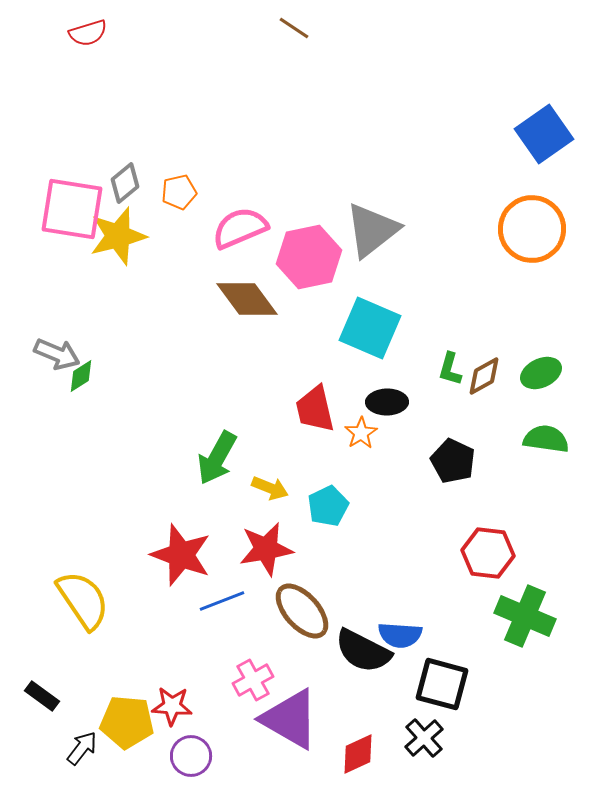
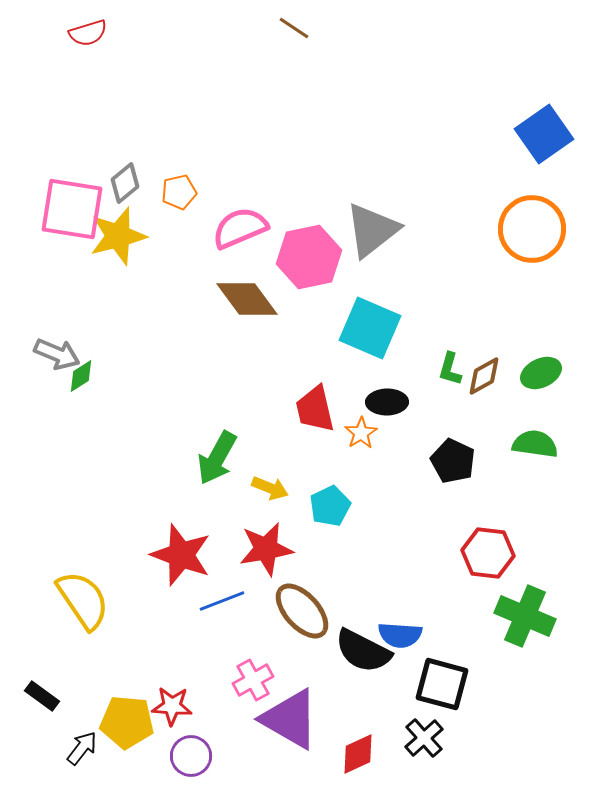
green semicircle at (546, 439): moved 11 px left, 5 px down
cyan pentagon at (328, 506): moved 2 px right
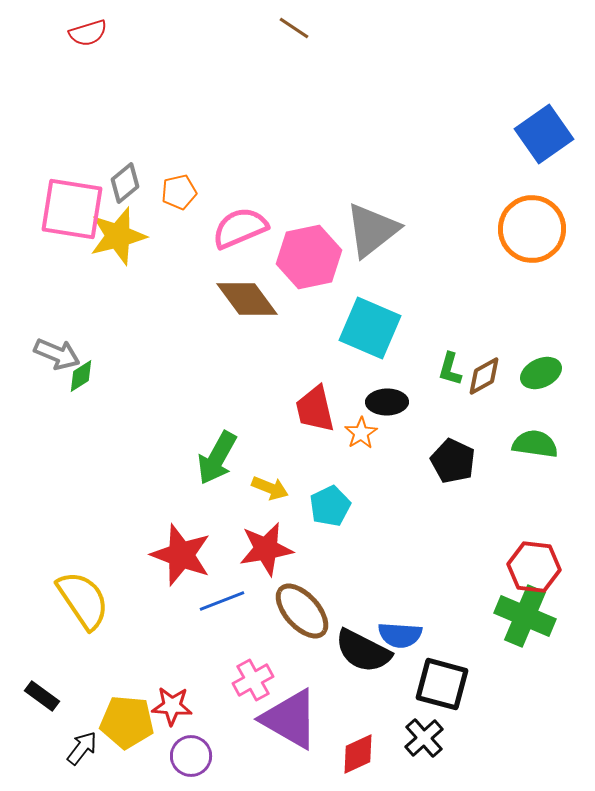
red hexagon at (488, 553): moved 46 px right, 14 px down
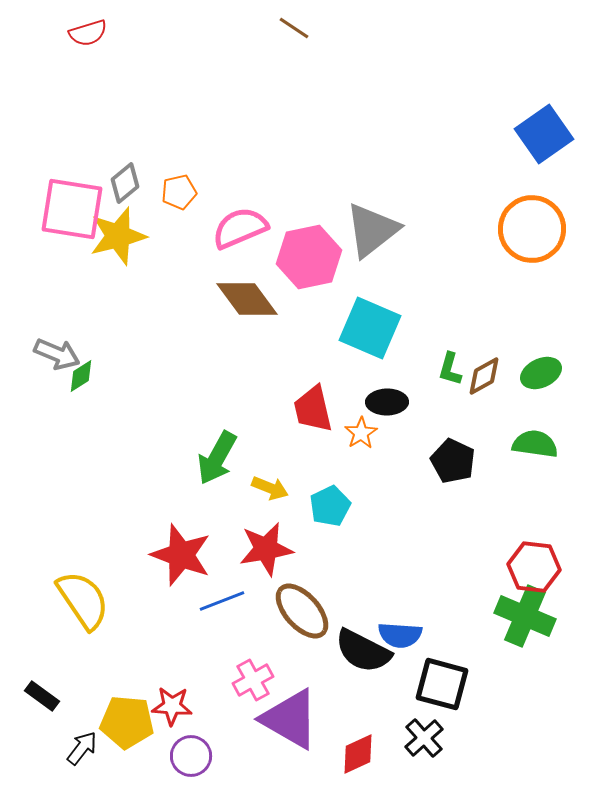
red trapezoid at (315, 409): moved 2 px left
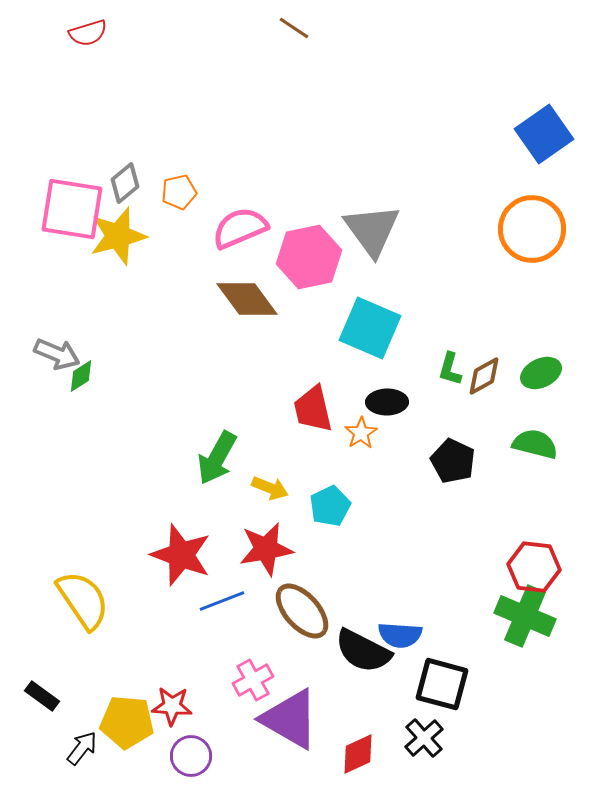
gray triangle at (372, 230): rotated 28 degrees counterclockwise
green semicircle at (535, 444): rotated 6 degrees clockwise
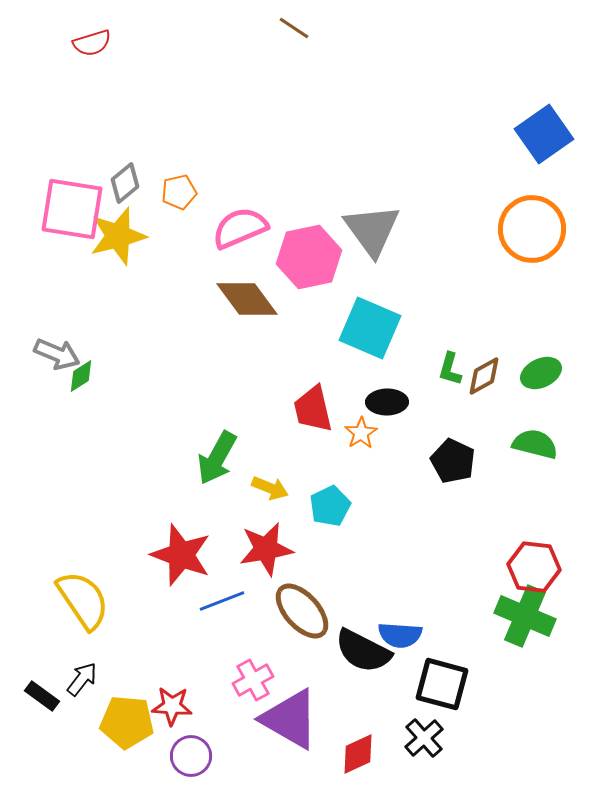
red semicircle at (88, 33): moved 4 px right, 10 px down
black arrow at (82, 748): moved 69 px up
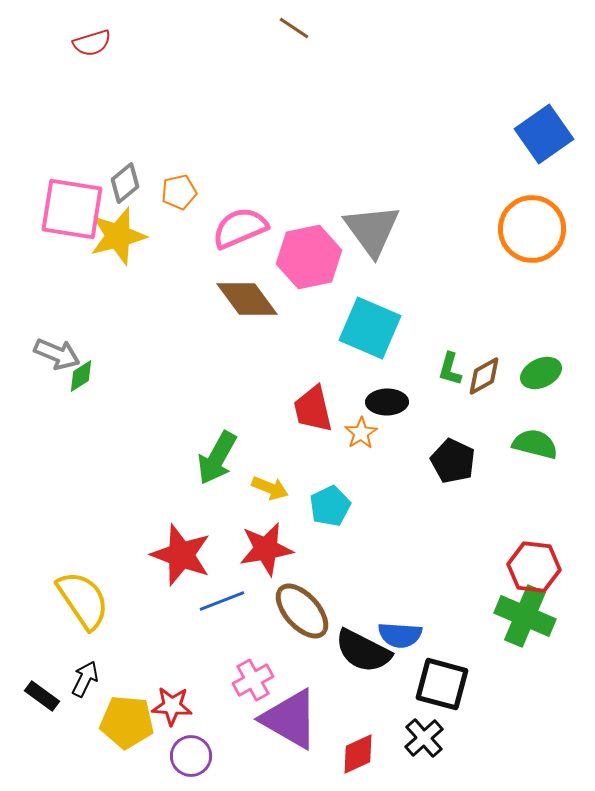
black arrow at (82, 679): moved 3 px right; rotated 12 degrees counterclockwise
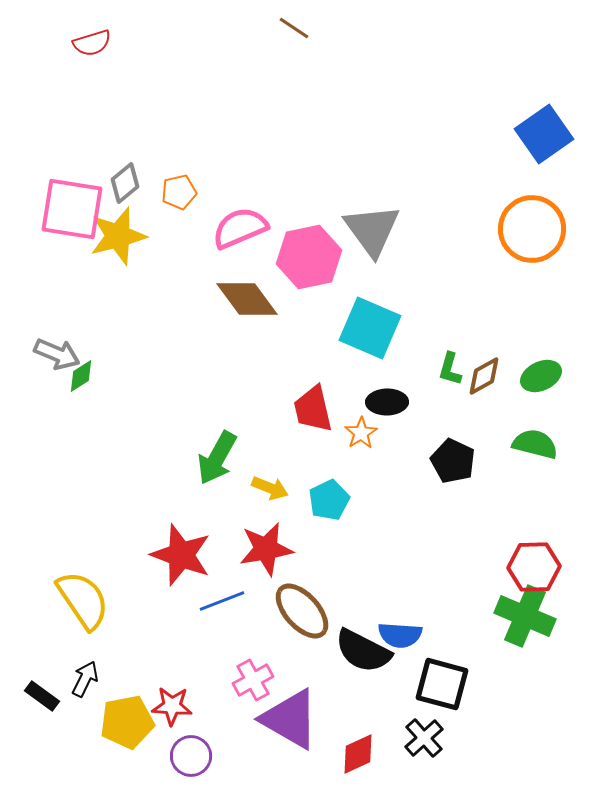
green ellipse at (541, 373): moved 3 px down
cyan pentagon at (330, 506): moved 1 px left, 6 px up
red hexagon at (534, 567): rotated 9 degrees counterclockwise
yellow pentagon at (127, 722): rotated 16 degrees counterclockwise
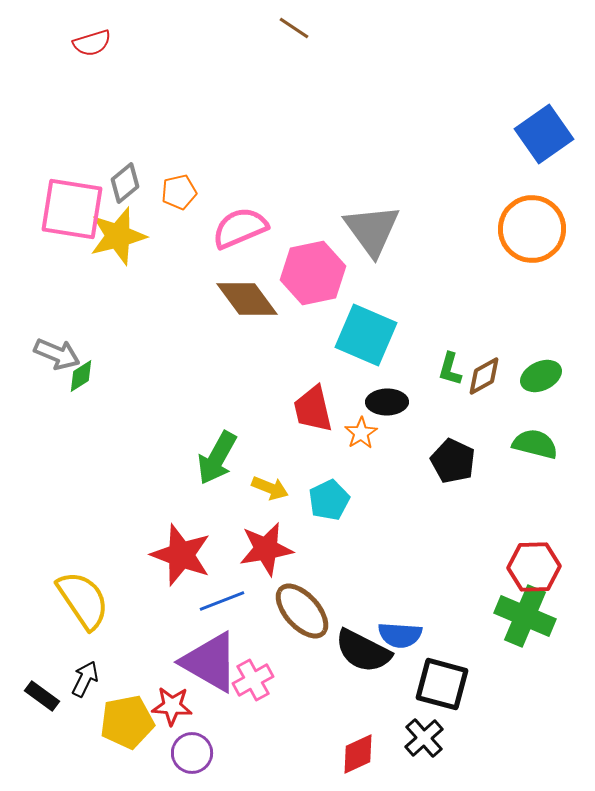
pink hexagon at (309, 257): moved 4 px right, 16 px down
cyan square at (370, 328): moved 4 px left, 7 px down
purple triangle at (290, 719): moved 80 px left, 57 px up
purple circle at (191, 756): moved 1 px right, 3 px up
